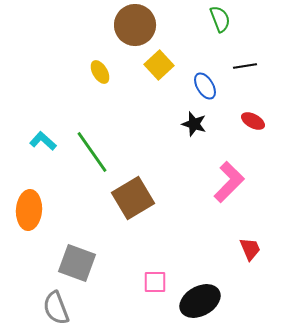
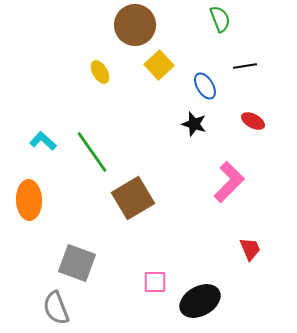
orange ellipse: moved 10 px up; rotated 6 degrees counterclockwise
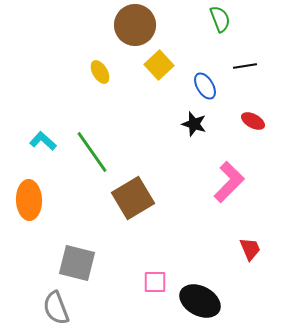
gray square: rotated 6 degrees counterclockwise
black ellipse: rotated 57 degrees clockwise
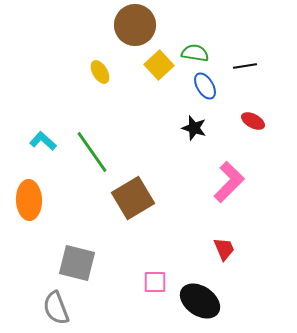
green semicircle: moved 25 px left, 34 px down; rotated 60 degrees counterclockwise
black star: moved 4 px down
red trapezoid: moved 26 px left
black ellipse: rotated 6 degrees clockwise
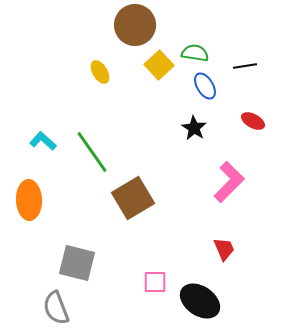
black star: rotated 15 degrees clockwise
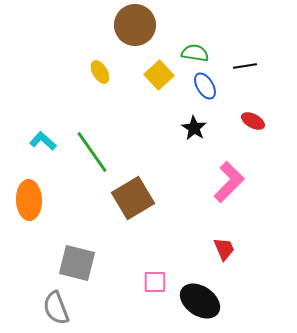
yellow square: moved 10 px down
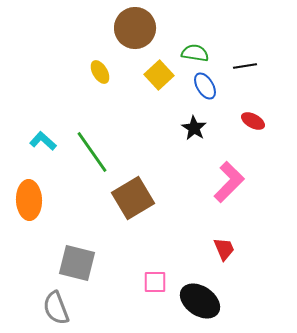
brown circle: moved 3 px down
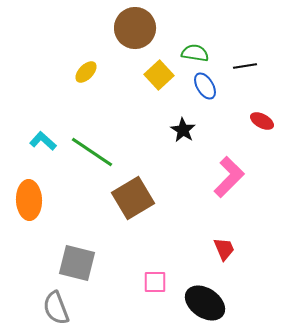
yellow ellipse: moved 14 px left; rotated 75 degrees clockwise
red ellipse: moved 9 px right
black star: moved 11 px left, 2 px down
green line: rotated 21 degrees counterclockwise
pink L-shape: moved 5 px up
black ellipse: moved 5 px right, 2 px down
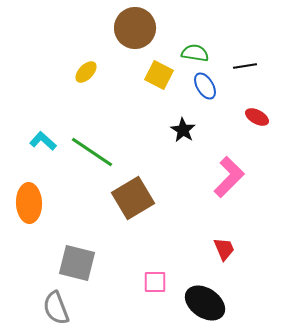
yellow square: rotated 20 degrees counterclockwise
red ellipse: moved 5 px left, 4 px up
orange ellipse: moved 3 px down
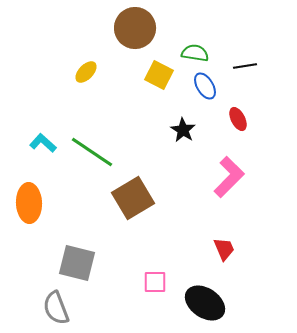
red ellipse: moved 19 px left, 2 px down; rotated 35 degrees clockwise
cyan L-shape: moved 2 px down
